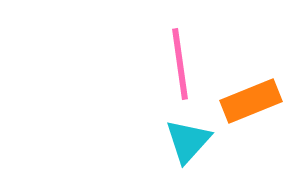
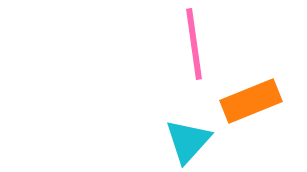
pink line: moved 14 px right, 20 px up
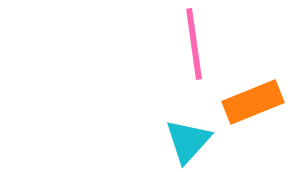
orange rectangle: moved 2 px right, 1 px down
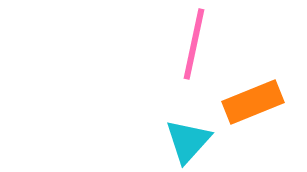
pink line: rotated 20 degrees clockwise
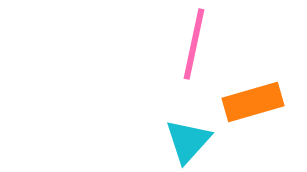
orange rectangle: rotated 6 degrees clockwise
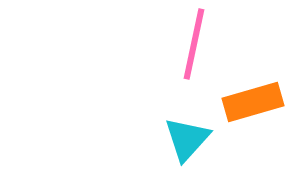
cyan triangle: moved 1 px left, 2 px up
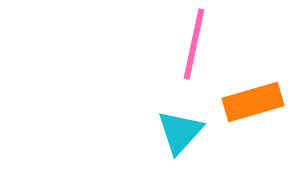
cyan triangle: moved 7 px left, 7 px up
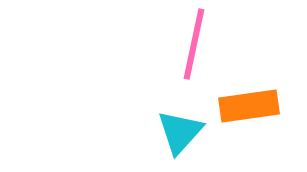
orange rectangle: moved 4 px left, 4 px down; rotated 8 degrees clockwise
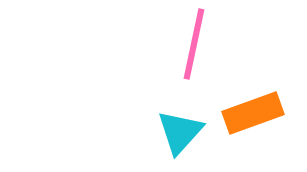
orange rectangle: moved 4 px right, 7 px down; rotated 12 degrees counterclockwise
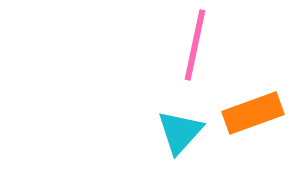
pink line: moved 1 px right, 1 px down
